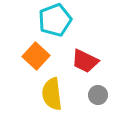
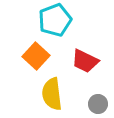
gray circle: moved 9 px down
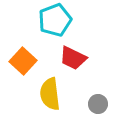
orange square: moved 13 px left, 5 px down
red trapezoid: moved 12 px left, 3 px up
yellow semicircle: moved 2 px left
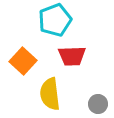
red trapezoid: moved 1 px left, 2 px up; rotated 28 degrees counterclockwise
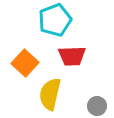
orange square: moved 2 px right, 2 px down
yellow semicircle: rotated 20 degrees clockwise
gray circle: moved 1 px left, 2 px down
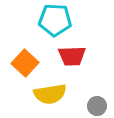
cyan pentagon: rotated 24 degrees clockwise
yellow semicircle: rotated 112 degrees counterclockwise
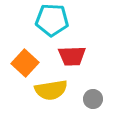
cyan pentagon: moved 3 px left
yellow semicircle: moved 1 px right, 4 px up
gray circle: moved 4 px left, 7 px up
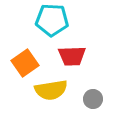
orange square: rotated 12 degrees clockwise
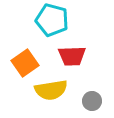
cyan pentagon: rotated 12 degrees clockwise
gray circle: moved 1 px left, 2 px down
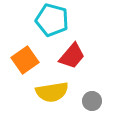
red trapezoid: rotated 48 degrees counterclockwise
orange square: moved 3 px up
yellow semicircle: moved 1 px right, 2 px down
